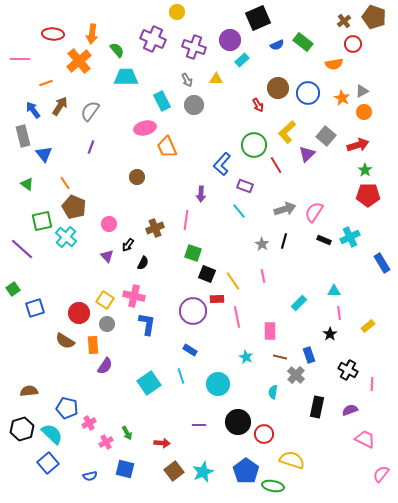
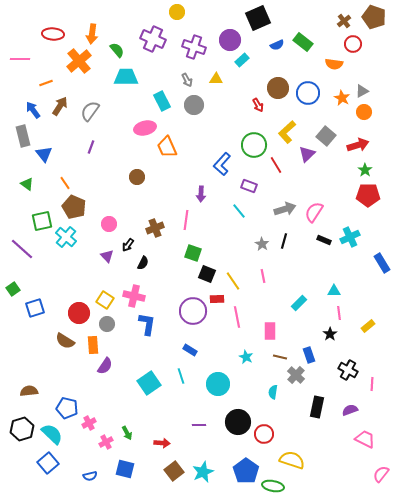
orange semicircle at (334, 64): rotated 18 degrees clockwise
purple rectangle at (245, 186): moved 4 px right
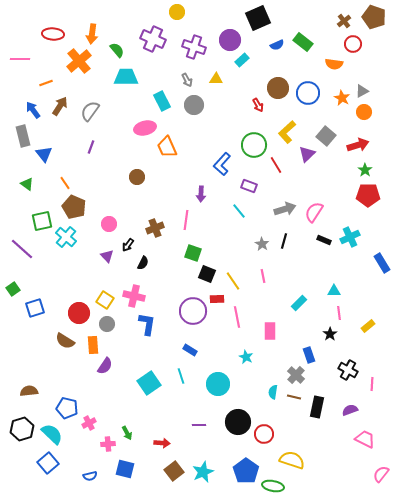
brown line at (280, 357): moved 14 px right, 40 px down
pink cross at (106, 442): moved 2 px right, 2 px down; rotated 24 degrees clockwise
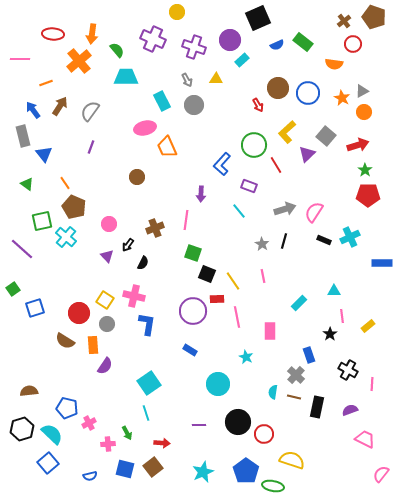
blue rectangle at (382, 263): rotated 60 degrees counterclockwise
pink line at (339, 313): moved 3 px right, 3 px down
cyan line at (181, 376): moved 35 px left, 37 px down
brown square at (174, 471): moved 21 px left, 4 px up
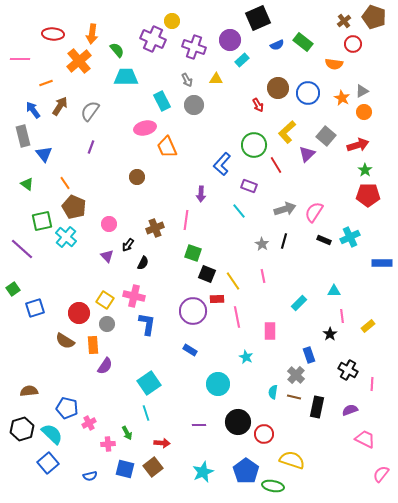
yellow circle at (177, 12): moved 5 px left, 9 px down
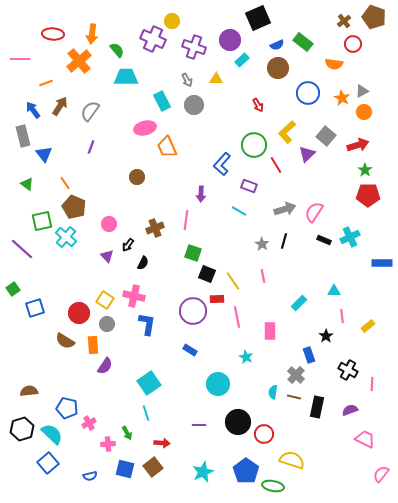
brown circle at (278, 88): moved 20 px up
cyan line at (239, 211): rotated 21 degrees counterclockwise
black star at (330, 334): moved 4 px left, 2 px down
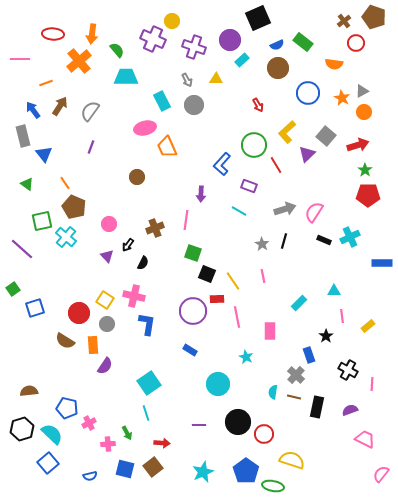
red circle at (353, 44): moved 3 px right, 1 px up
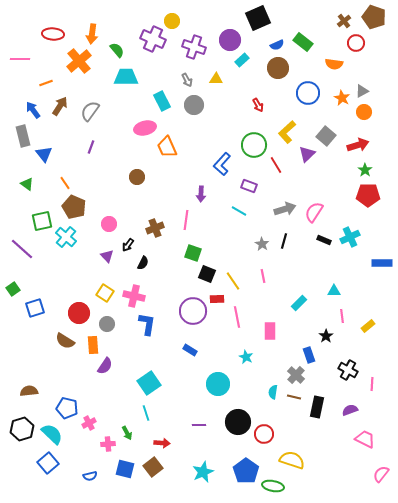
yellow square at (105, 300): moved 7 px up
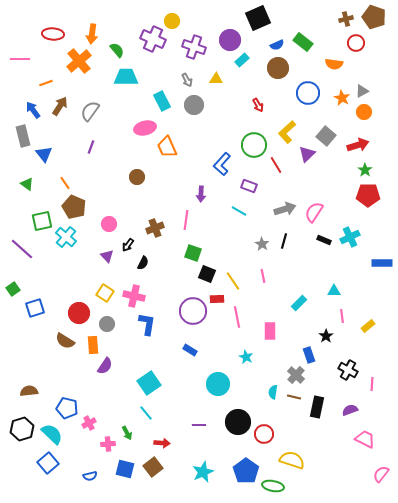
brown cross at (344, 21): moved 2 px right, 2 px up; rotated 24 degrees clockwise
cyan line at (146, 413): rotated 21 degrees counterclockwise
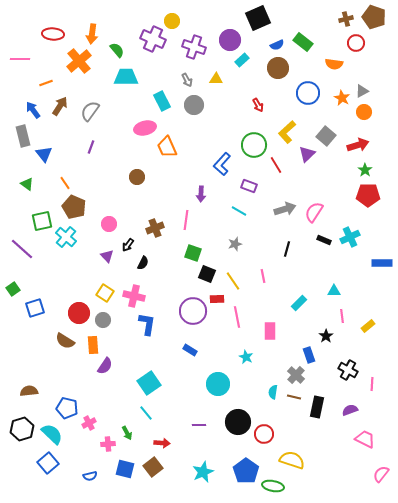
black line at (284, 241): moved 3 px right, 8 px down
gray star at (262, 244): moved 27 px left; rotated 24 degrees clockwise
gray circle at (107, 324): moved 4 px left, 4 px up
